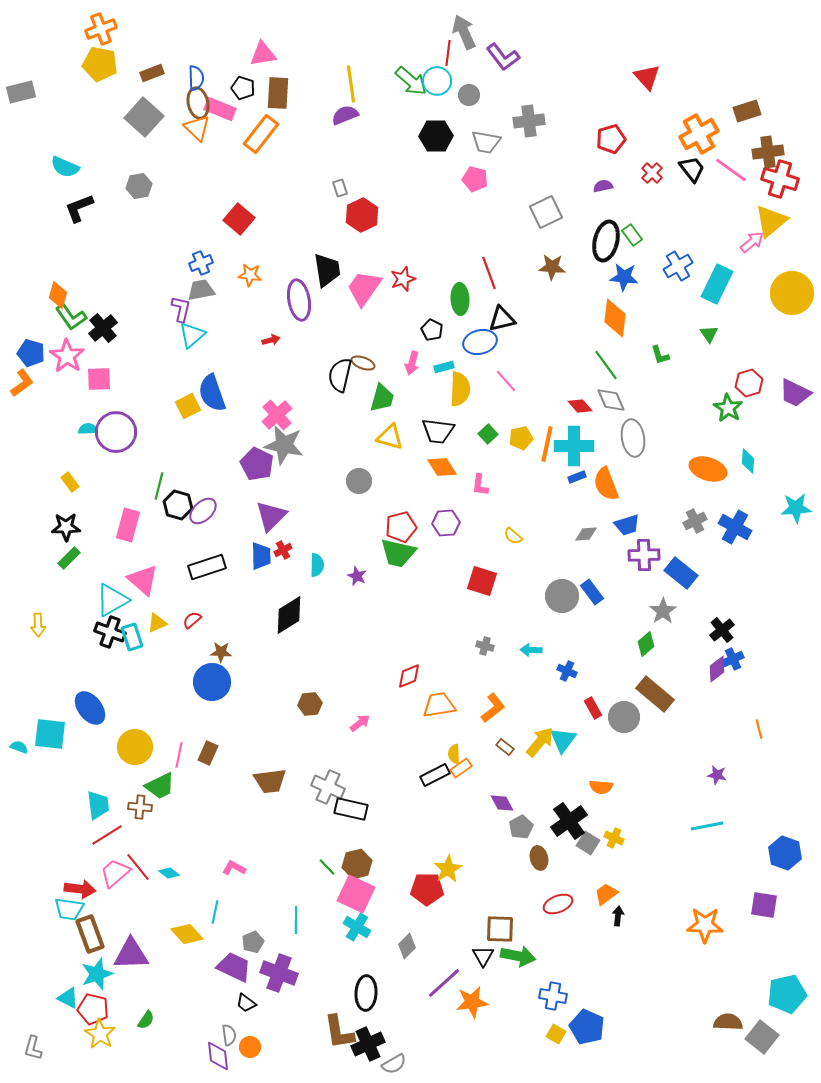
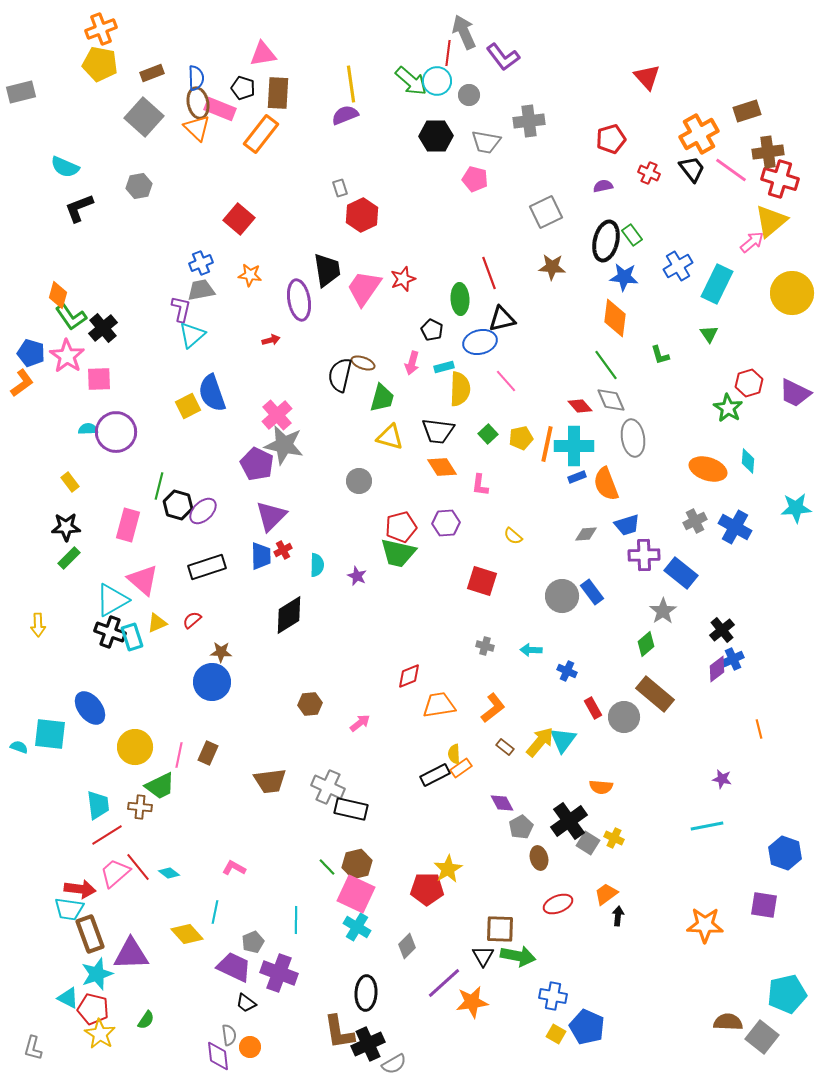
red cross at (652, 173): moved 3 px left; rotated 20 degrees counterclockwise
purple star at (717, 775): moved 5 px right, 4 px down
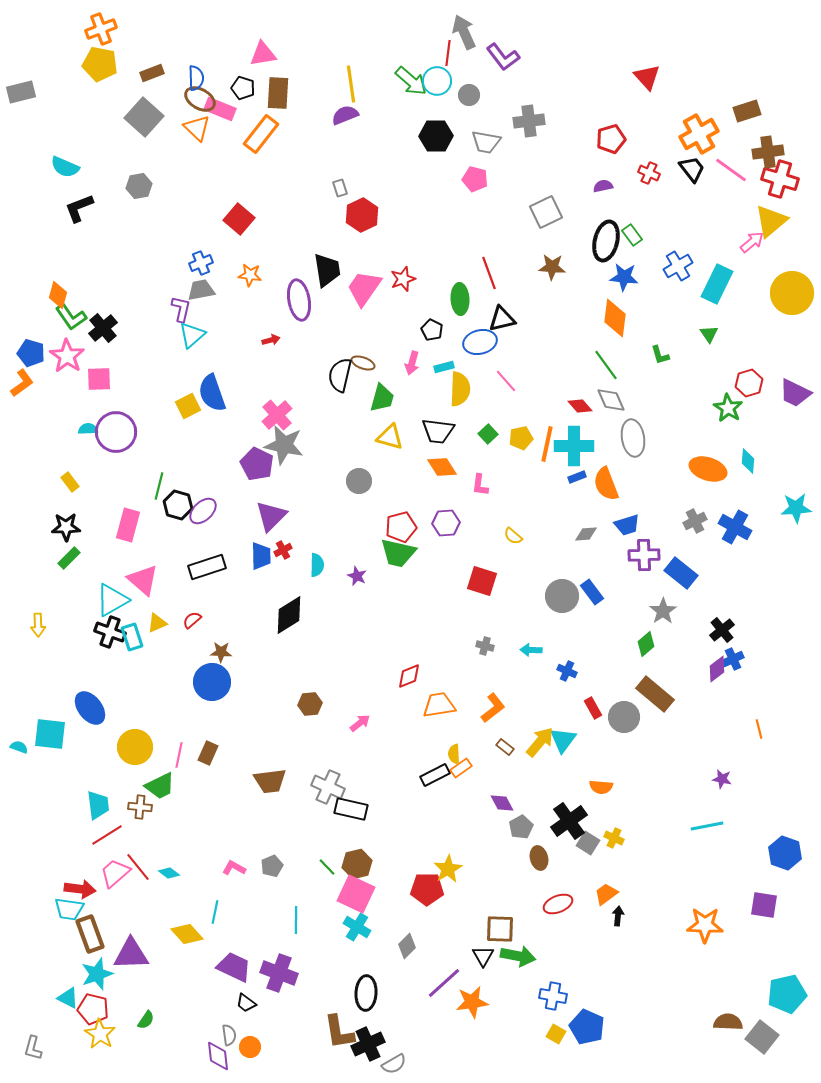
brown ellipse at (198, 103): moved 2 px right, 4 px up; rotated 48 degrees counterclockwise
gray pentagon at (253, 942): moved 19 px right, 76 px up
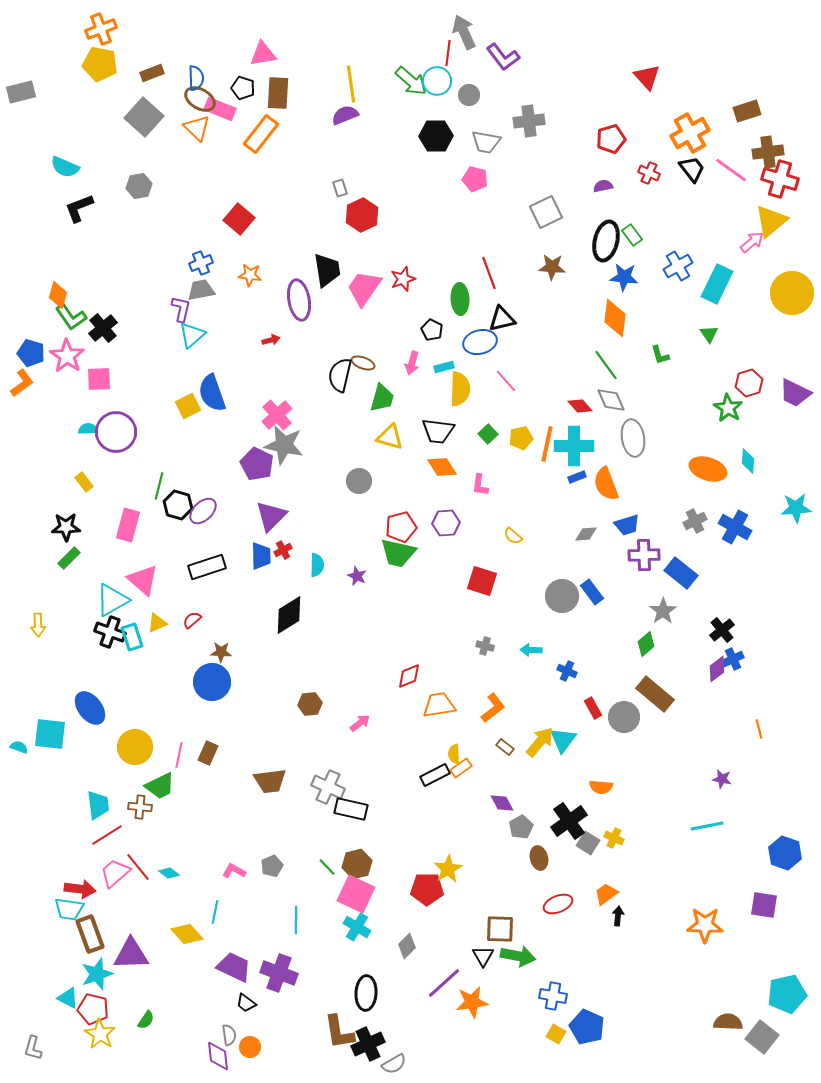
orange cross at (699, 134): moved 9 px left, 1 px up
yellow rectangle at (70, 482): moved 14 px right
pink L-shape at (234, 868): moved 3 px down
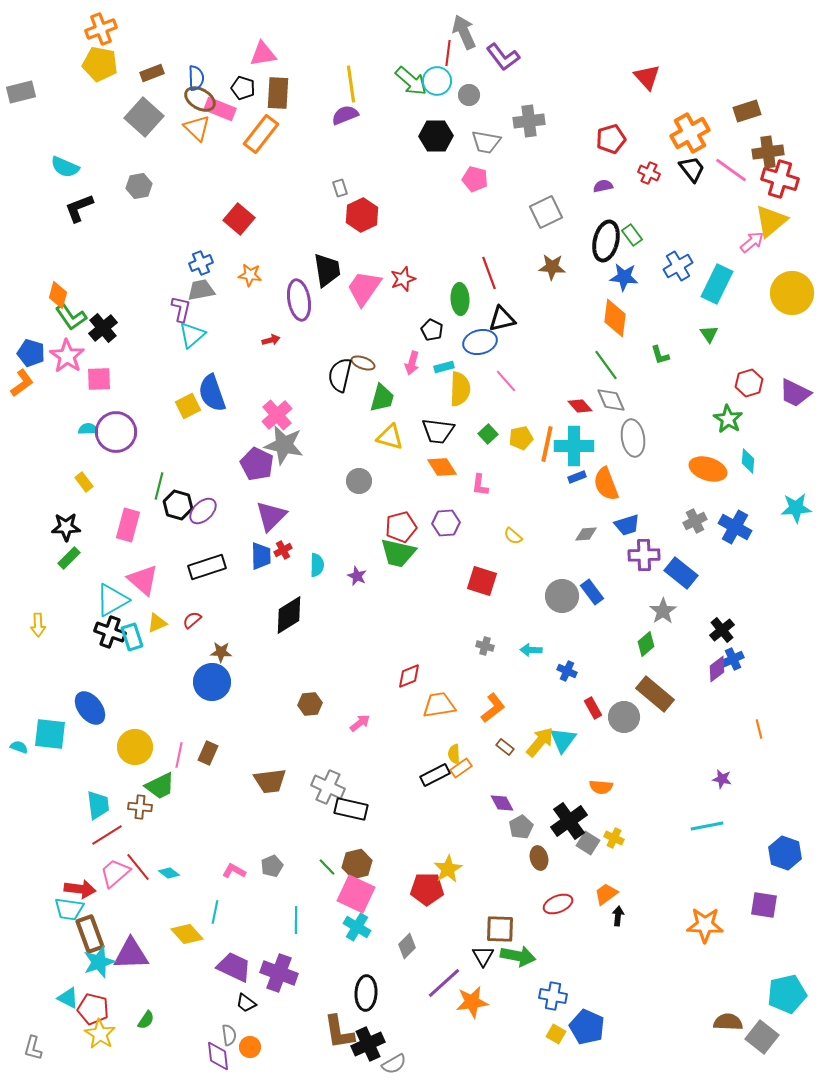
green star at (728, 408): moved 11 px down
cyan star at (97, 974): moved 2 px right, 12 px up
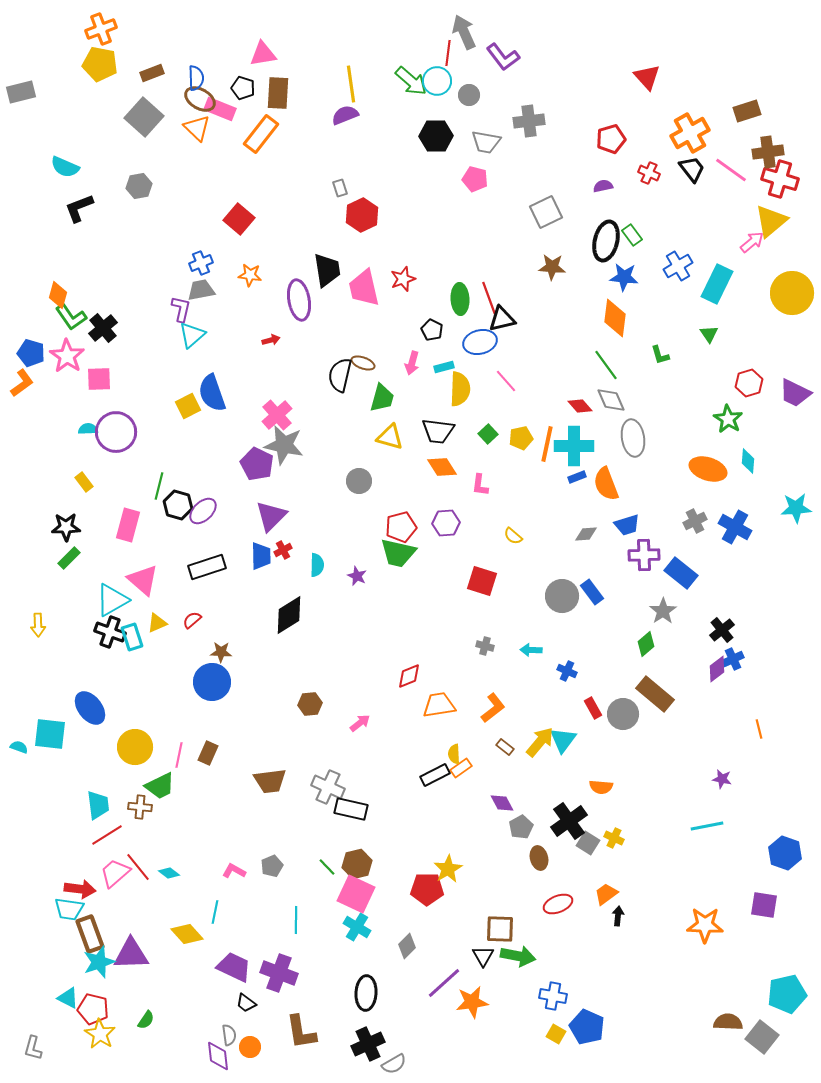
red line at (489, 273): moved 25 px down
pink trapezoid at (364, 288): rotated 48 degrees counterclockwise
gray circle at (624, 717): moved 1 px left, 3 px up
brown L-shape at (339, 1032): moved 38 px left
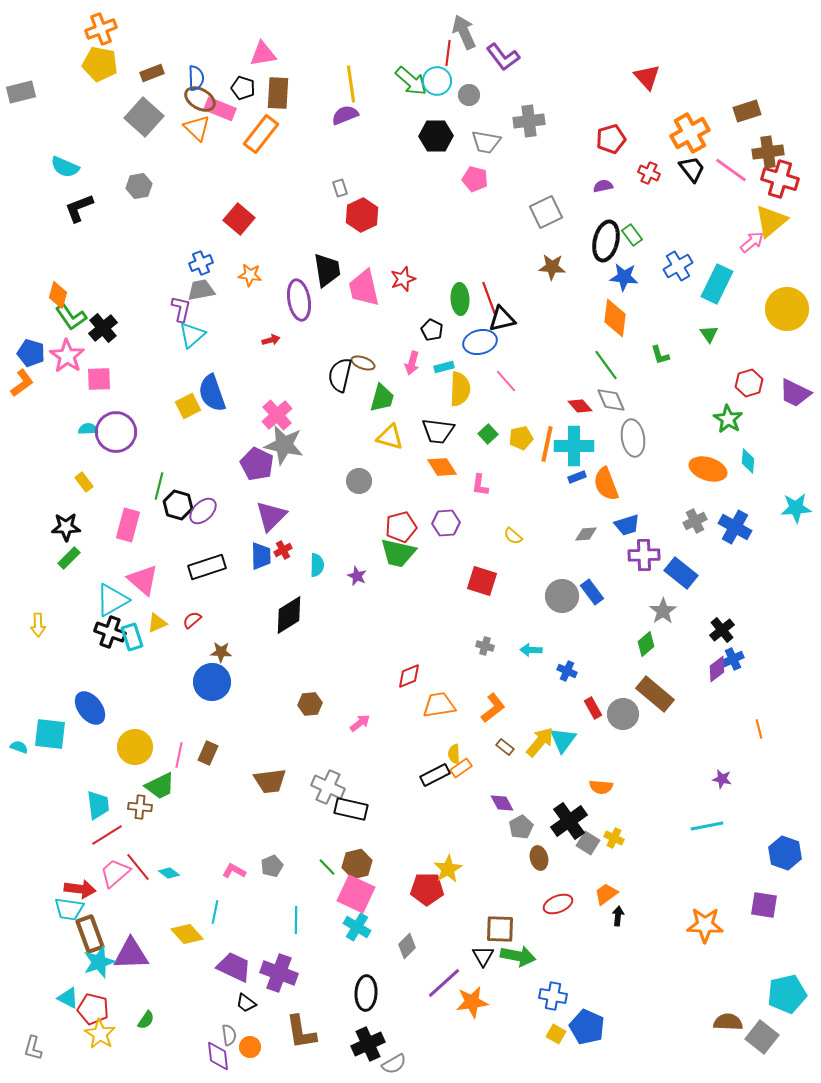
yellow circle at (792, 293): moved 5 px left, 16 px down
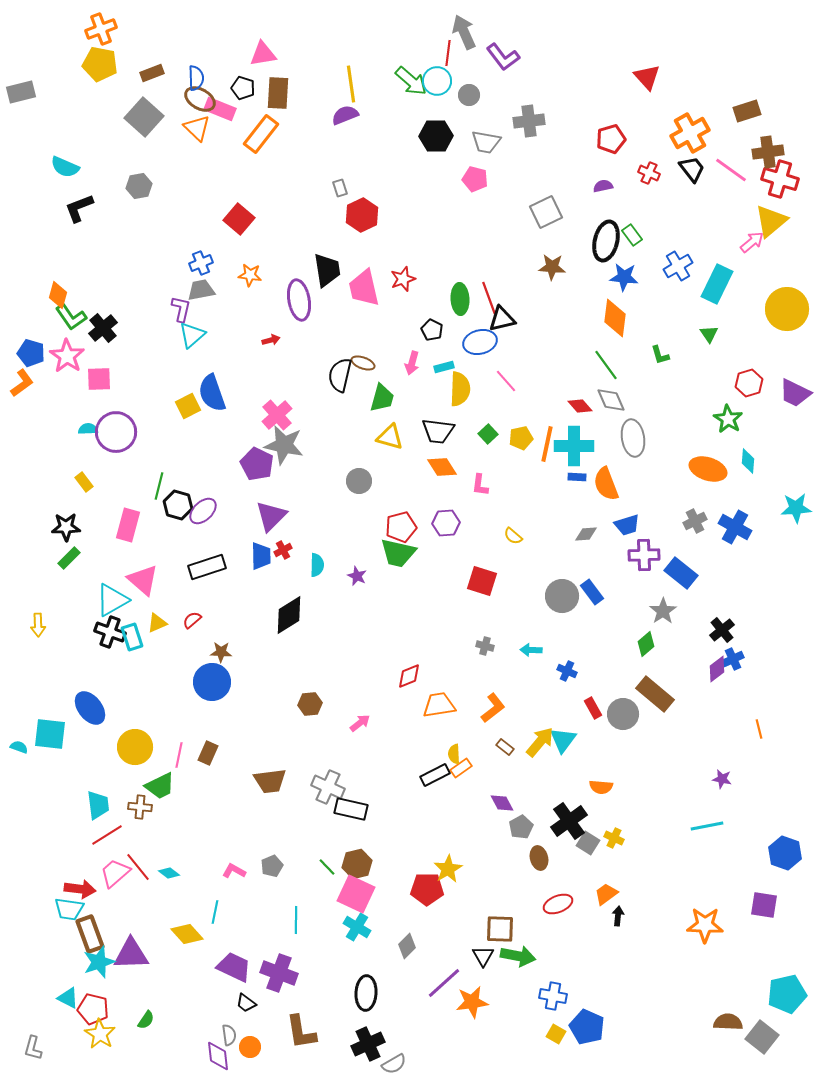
blue rectangle at (577, 477): rotated 24 degrees clockwise
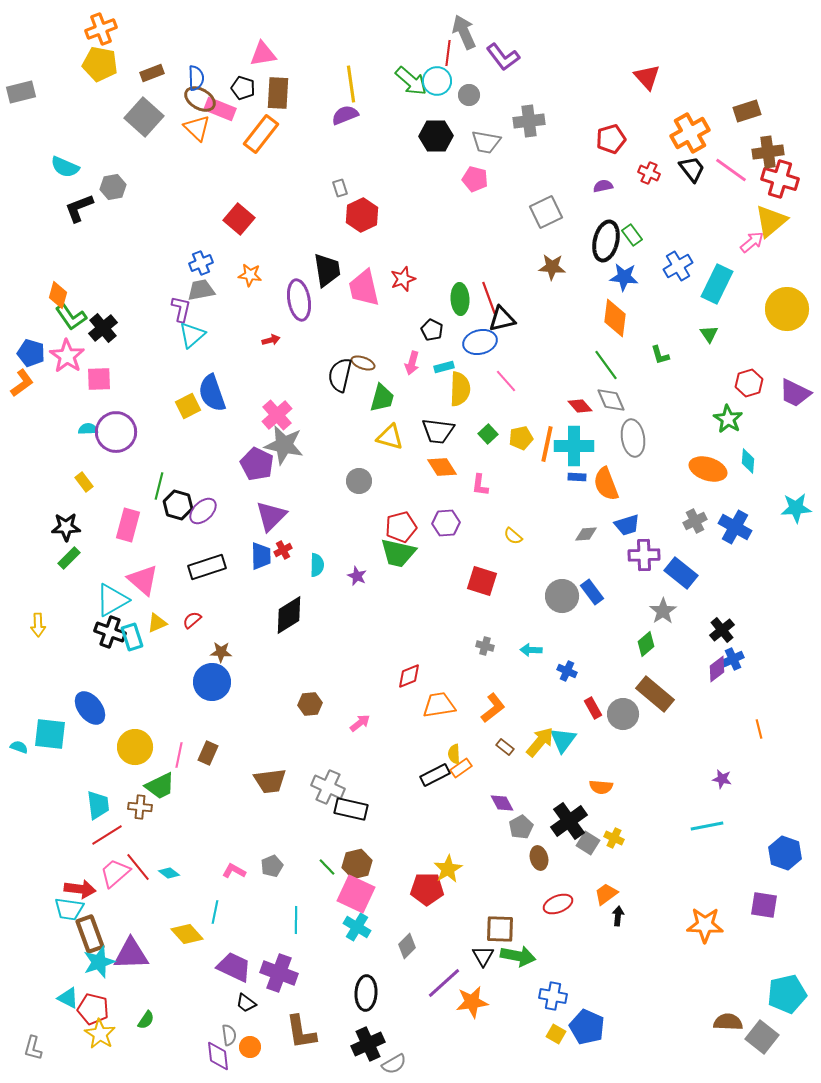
gray hexagon at (139, 186): moved 26 px left, 1 px down
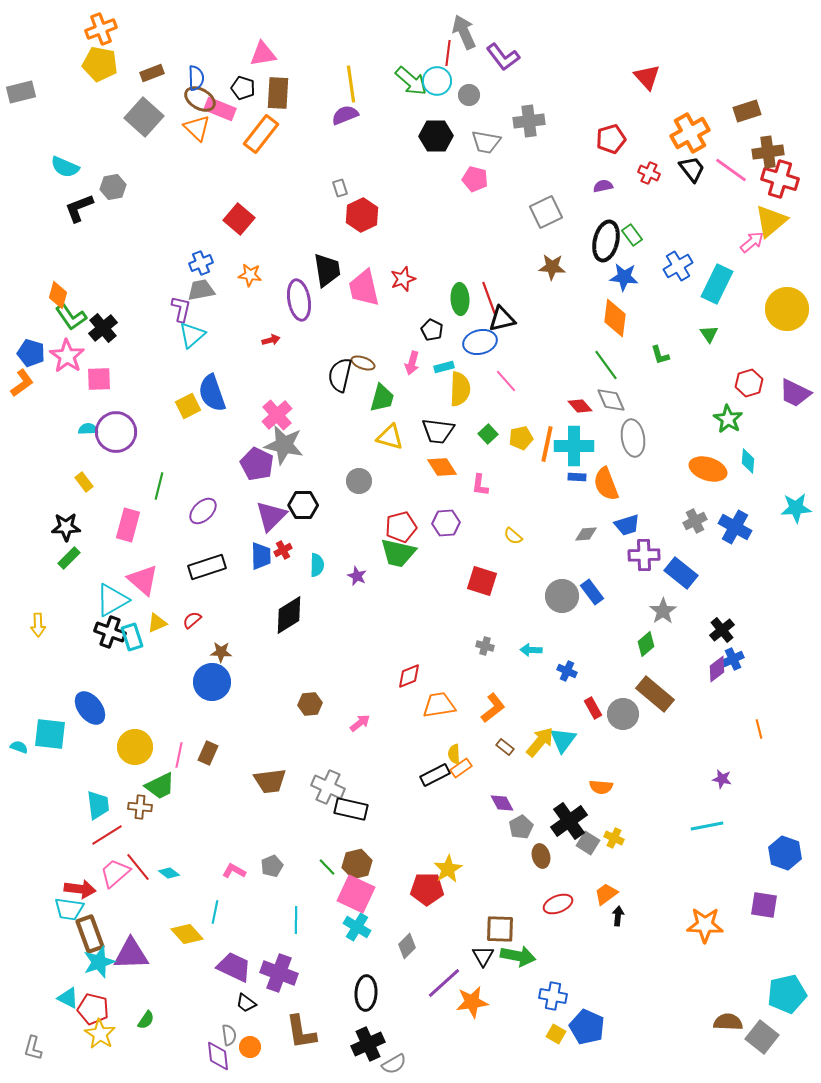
black hexagon at (178, 505): moved 125 px right; rotated 16 degrees counterclockwise
brown ellipse at (539, 858): moved 2 px right, 2 px up
